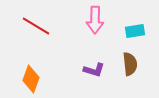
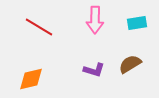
red line: moved 3 px right, 1 px down
cyan rectangle: moved 2 px right, 8 px up
brown semicircle: rotated 115 degrees counterclockwise
orange diamond: rotated 56 degrees clockwise
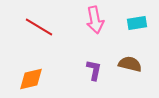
pink arrow: rotated 12 degrees counterclockwise
brown semicircle: rotated 45 degrees clockwise
purple L-shape: rotated 95 degrees counterclockwise
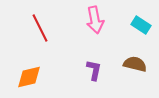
cyan rectangle: moved 4 px right, 2 px down; rotated 42 degrees clockwise
red line: moved 1 px right, 1 px down; rotated 32 degrees clockwise
brown semicircle: moved 5 px right
orange diamond: moved 2 px left, 2 px up
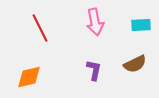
pink arrow: moved 2 px down
cyan rectangle: rotated 36 degrees counterclockwise
brown semicircle: rotated 140 degrees clockwise
